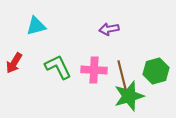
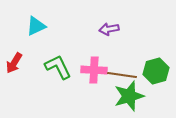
cyan triangle: rotated 10 degrees counterclockwise
brown line: rotated 68 degrees counterclockwise
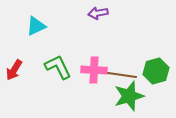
purple arrow: moved 11 px left, 16 px up
red arrow: moved 7 px down
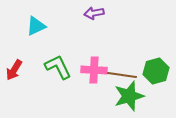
purple arrow: moved 4 px left
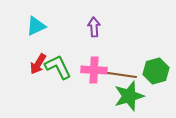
purple arrow: moved 14 px down; rotated 96 degrees clockwise
red arrow: moved 24 px right, 6 px up
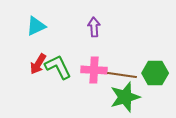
green hexagon: moved 1 px left, 2 px down; rotated 15 degrees clockwise
green star: moved 4 px left, 1 px down
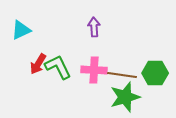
cyan triangle: moved 15 px left, 4 px down
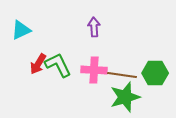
green L-shape: moved 2 px up
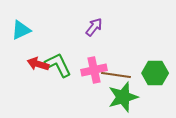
purple arrow: rotated 42 degrees clockwise
red arrow: rotated 75 degrees clockwise
pink cross: rotated 15 degrees counterclockwise
brown line: moved 6 px left
green star: moved 2 px left
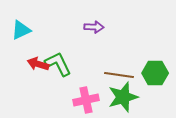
purple arrow: rotated 54 degrees clockwise
green L-shape: moved 1 px up
pink cross: moved 8 px left, 30 px down
brown line: moved 3 px right
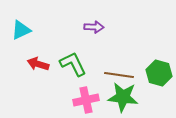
green L-shape: moved 15 px right
green hexagon: moved 4 px right; rotated 15 degrees clockwise
green star: rotated 24 degrees clockwise
